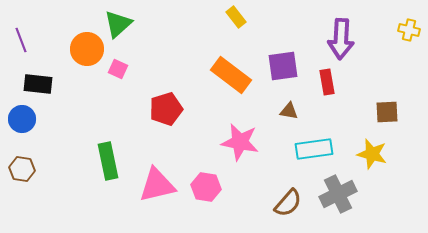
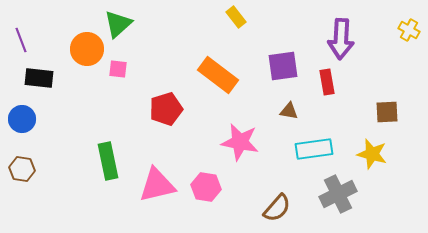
yellow cross: rotated 15 degrees clockwise
pink square: rotated 18 degrees counterclockwise
orange rectangle: moved 13 px left
black rectangle: moved 1 px right, 6 px up
brown semicircle: moved 11 px left, 5 px down
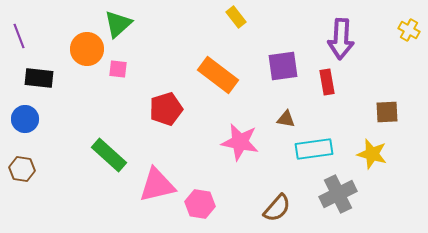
purple line: moved 2 px left, 4 px up
brown triangle: moved 3 px left, 8 px down
blue circle: moved 3 px right
green rectangle: moved 1 px right, 6 px up; rotated 36 degrees counterclockwise
pink hexagon: moved 6 px left, 17 px down
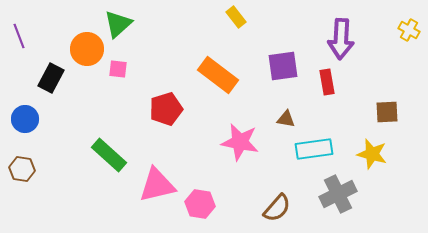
black rectangle: moved 12 px right; rotated 68 degrees counterclockwise
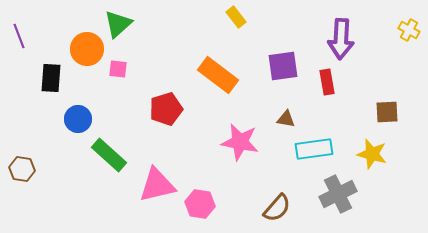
black rectangle: rotated 24 degrees counterclockwise
blue circle: moved 53 px right
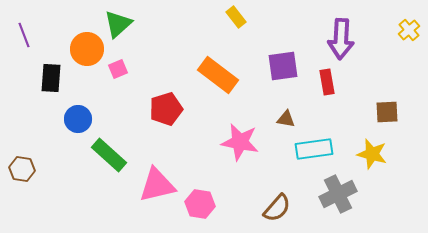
yellow cross: rotated 20 degrees clockwise
purple line: moved 5 px right, 1 px up
pink square: rotated 30 degrees counterclockwise
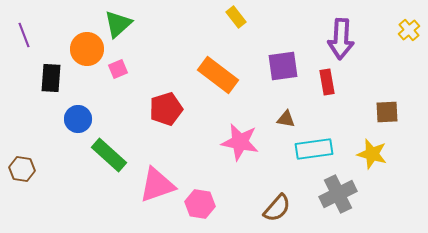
pink triangle: rotated 6 degrees counterclockwise
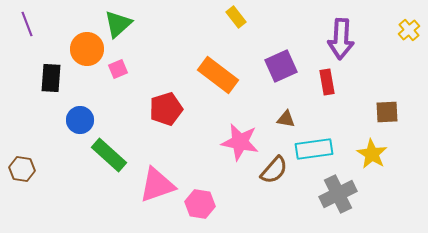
purple line: moved 3 px right, 11 px up
purple square: moved 2 px left; rotated 16 degrees counterclockwise
blue circle: moved 2 px right, 1 px down
yellow star: rotated 16 degrees clockwise
brown semicircle: moved 3 px left, 38 px up
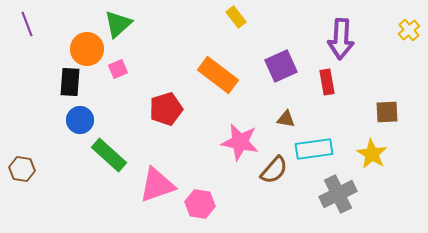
black rectangle: moved 19 px right, 4 px down
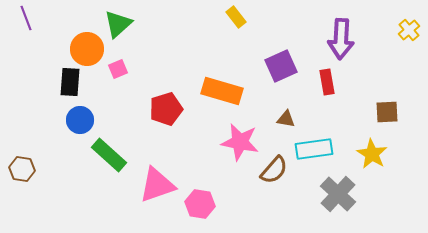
purple line: moved 1 px left, 6 px up
orange rectangle: moved 4 px right, 16 px down; rotated 21 degrees counterclockwise
gray cross: rotated 21 degrees counterclockwise
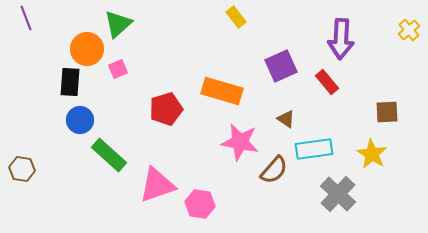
red rectangle: rotated 30 degrees counterclockwise
brown triangle: rotated 24 degrees clockwise
